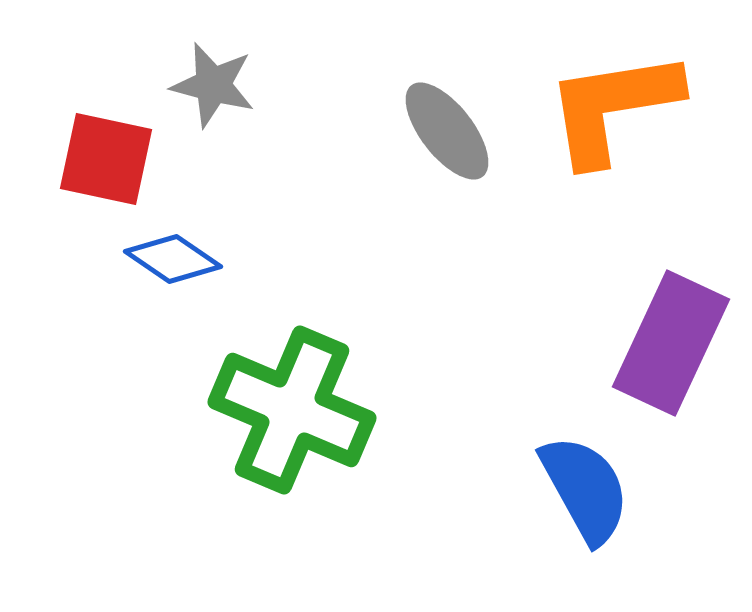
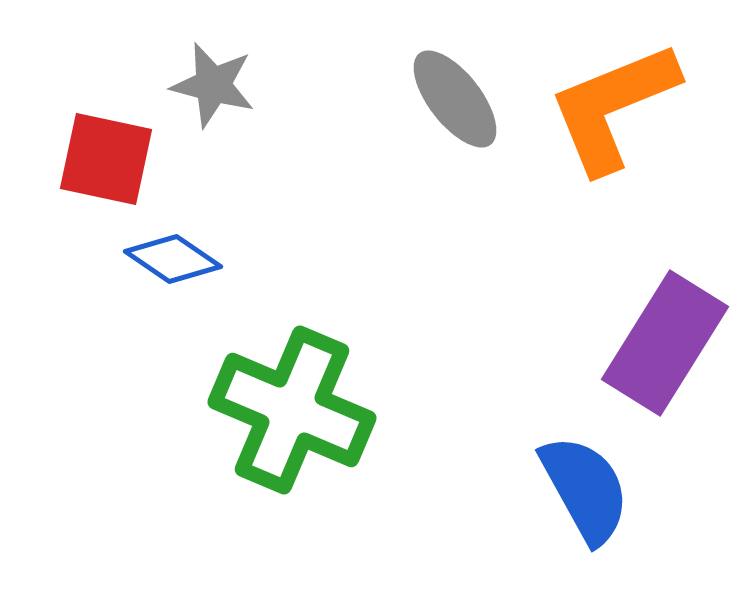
orange L-shape: rotated 13 degrees counterclockwise
gray ellipse: moved 8 px right, 32 px up
purple rectangle: moved 6 px left; rotated 7 degrees clockwise
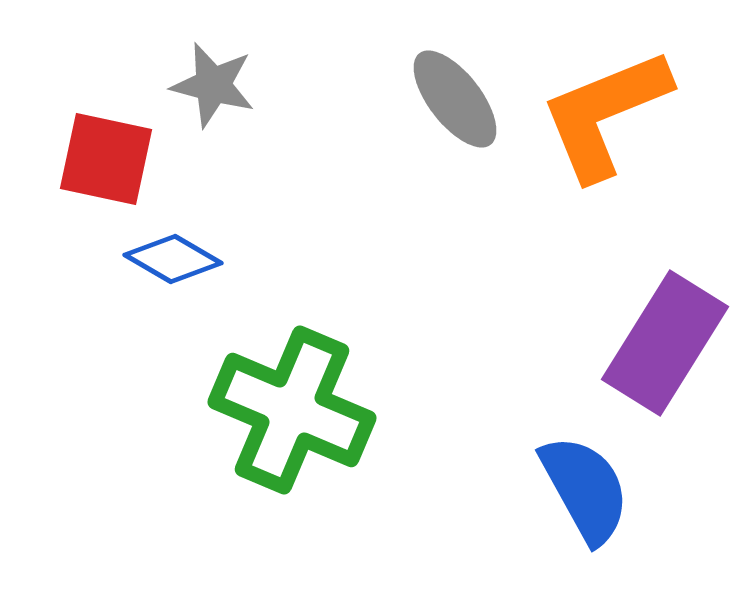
orange L-shape: moved 8 px left, 7 px down
blue diamond: rotated 4 degrees counterclockwise
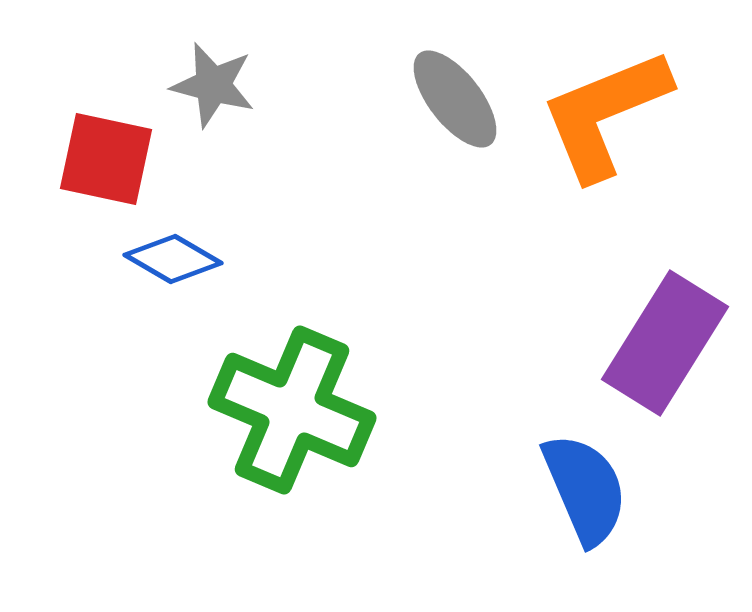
blue semicircle: rotated 6 degrees clockwise
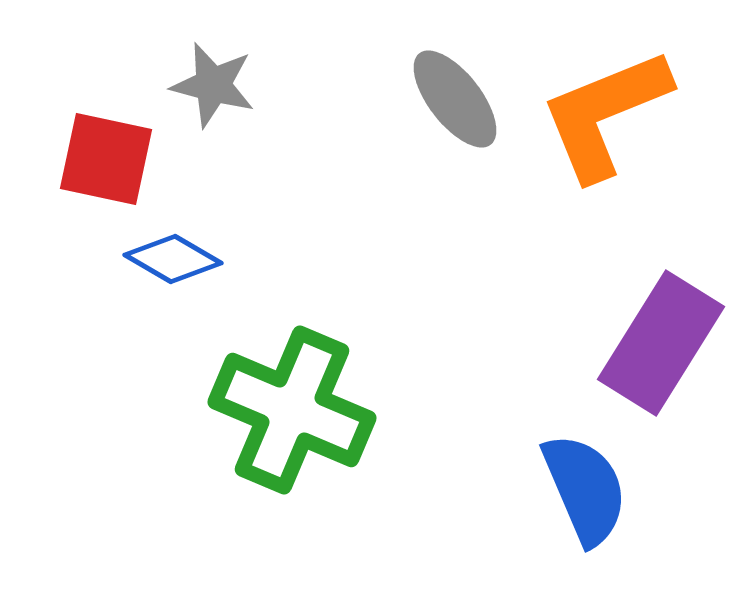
purple rectangle: moved 4 px left
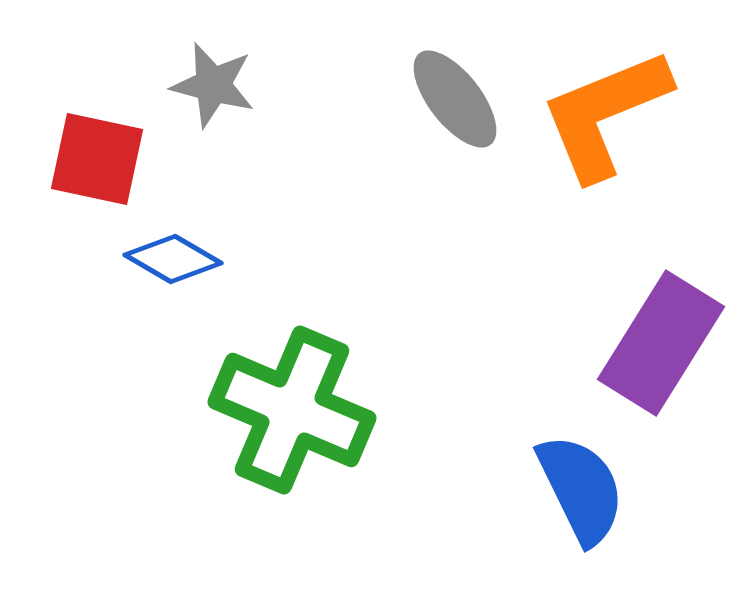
red square: moved 9 px left
blue semicircle: moved 4 px left; rotated 3 degrees counterclockwise
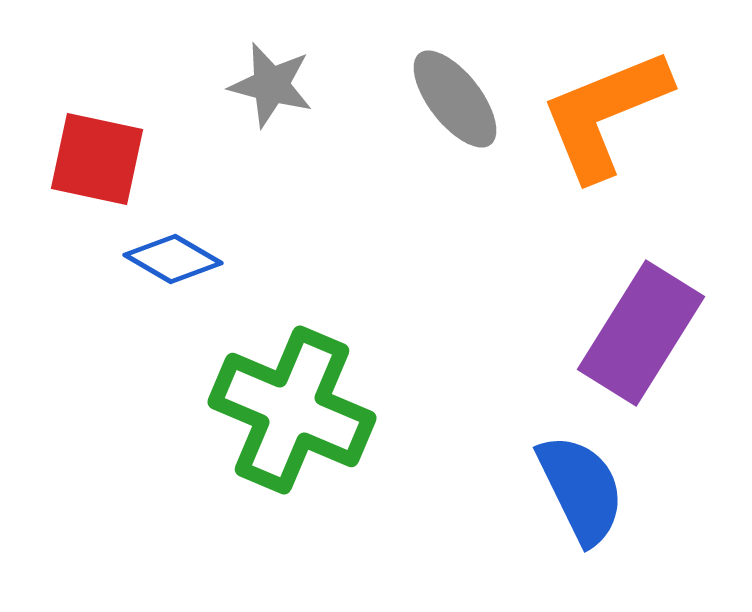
gray star: moved 58 px right
purple rectangle: moved 20 px left, 10 px up
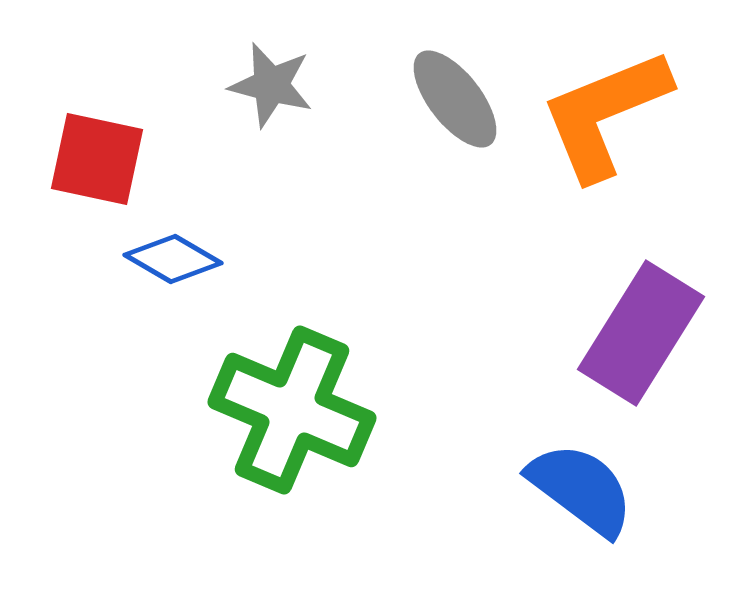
blue semicircle: rotated 27 degrees counterclockwise
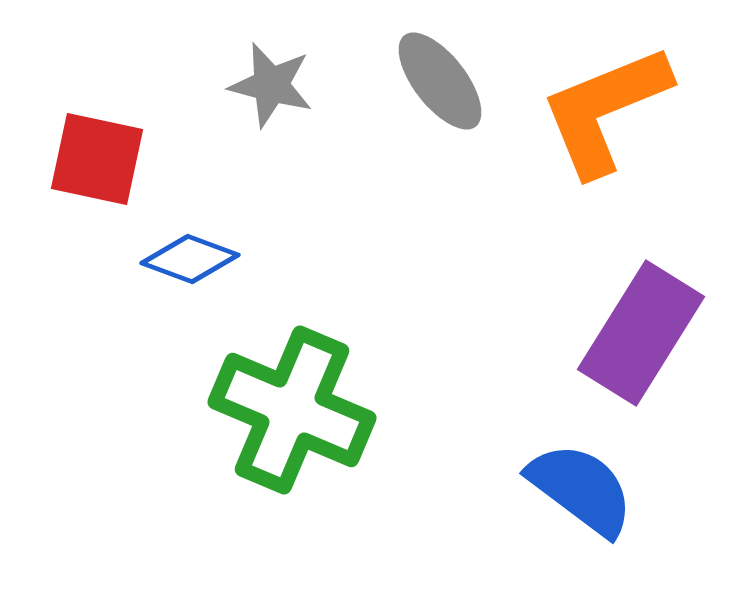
gray ellipse: moved 15 px left, 18 px up
orange L-shape: moved 4 px up
blue diamond: moved 17 px right; rotated 10 degrees counterclockwise
